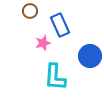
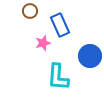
cyan L-shape: moved 3 px right
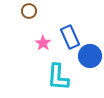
brown circle: moved 1 px left
blue rectangle: moved 10 px right, 12 px down
pink star: rotated 21 degrees counterclockwise
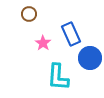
brown circle: moved 3 px down
blue rectangle: moved 1 px right, 3 px up
blue circle: moved 2 px down
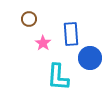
brown circle: moved 5 px down
blue rectangle: rotated 20 degrees clockwise
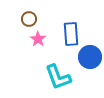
pink star: moved 5 px left, 4 px up
blue circle: moved 1 px up
cyan L-shape: rotated 24 degrees counterclockwise
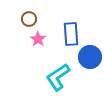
cyan L-shape: rotated 76 degrees clockwise
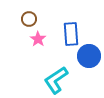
blue circle: moved 1 px left, 1 px up
cyan L-shape: moved 2 px left, 3 px down
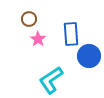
cyan L-shape: moved 5 px left
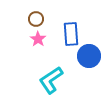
brown circle: moved 7 px right
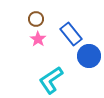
blue rectangle: rotated 35 degrees counterclockwise
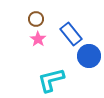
cyan L-shape: rotated 20 degrees clockwise
